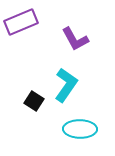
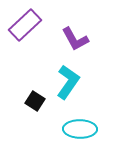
purple rectangle: moved 4 px right, 3 px down; rotated 20 degrees counterclockwise
cyan L-shape: moved 2 px right, 3 px up
black square: moved 1 px right
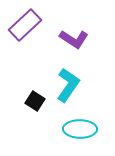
purple L-shape: moved 1 px left; rotated 28 degrees counterclockwise
cyan L-shape: moved 3 px down
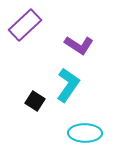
purple L-shape: moved 5 px right, 6 px down
cyan ellipse: moved 5 px right, 4 px down
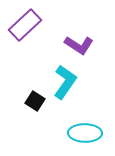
cyan L-shape: moved 3 px left, 3 px up
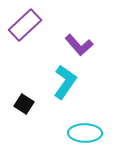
purple L-shape: rotated 16 degrees clockwise
black square: moved 11 px left, 3 px down
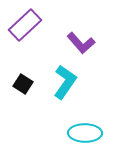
purple L-shape: moved 2 px right, 2 px up
black square: moved 1 px left, 20 px up
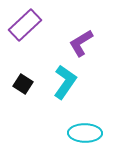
purple L-shape: rotated 100 degrees clockwise
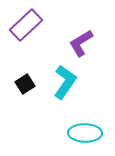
purple rectangle: moved 1 px right
black square: moved 2 px right; rotated 24 degrees clockwise
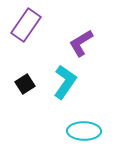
purple rectangle: rotated 12 degrees counterclockwise
cyan ellipse: moved 1 px left, 2 px up
